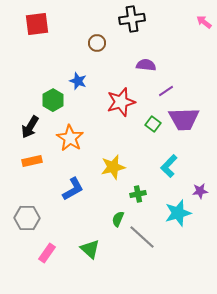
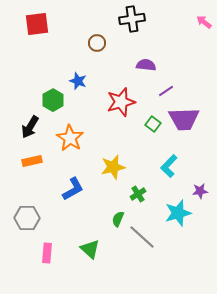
green cross: rotated 21 degrees counterclockwise
pink rectangle: rotated 30 degrees counterclockwise
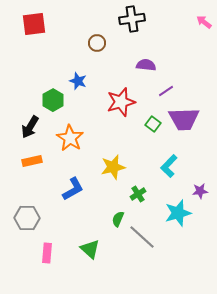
red square: moved 3 px left
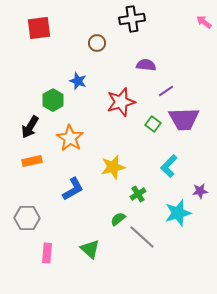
red square: moved 5 px right, 4 px down
green semicircle: rotated 28 degrees clockwise
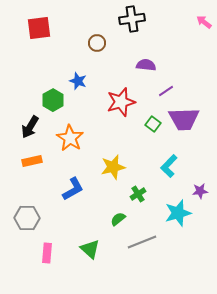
gray line: moved 5 px down; rotated 64 degrees counterclockwise
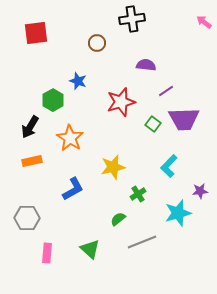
red square: moved 3 px left, 5 px down
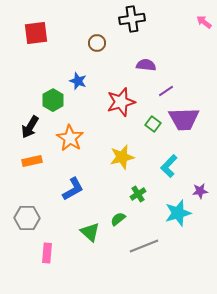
yellow star: moved 9 px right, 10 px up
gray line: moved 2 px right, 4 px down
green triangle: moved 17 px up
